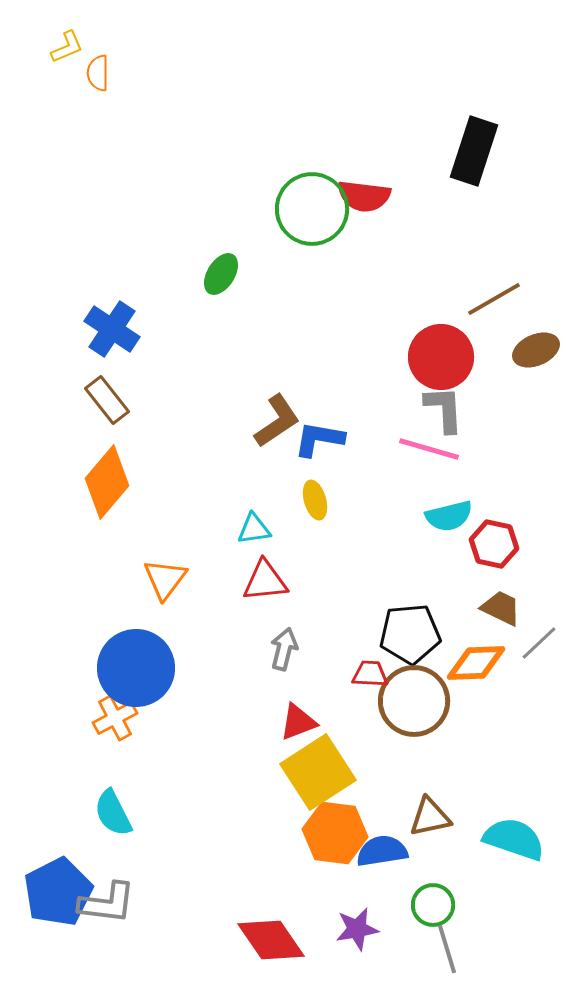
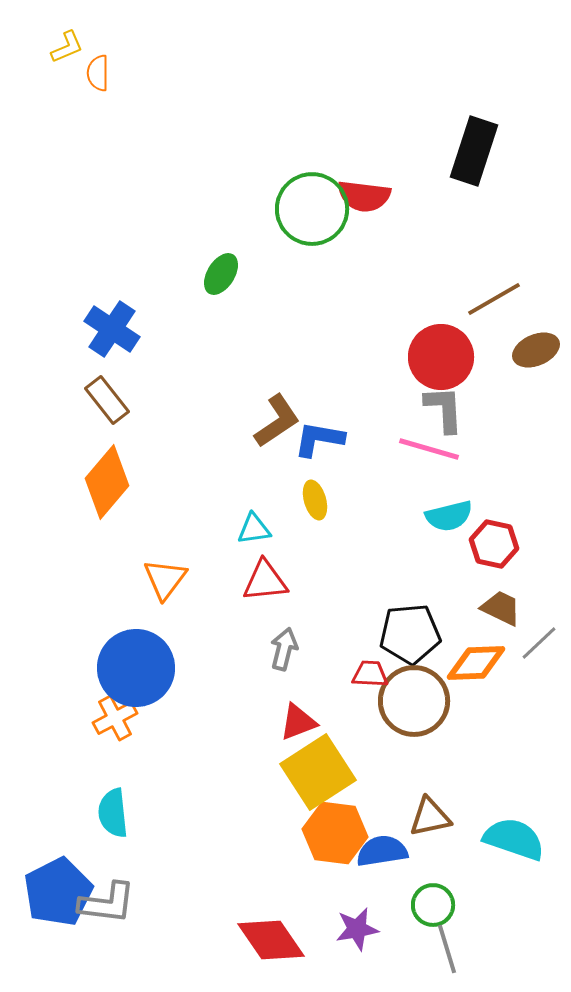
cyan semicircle at (113, 813): rotated 21 degrees clockwise
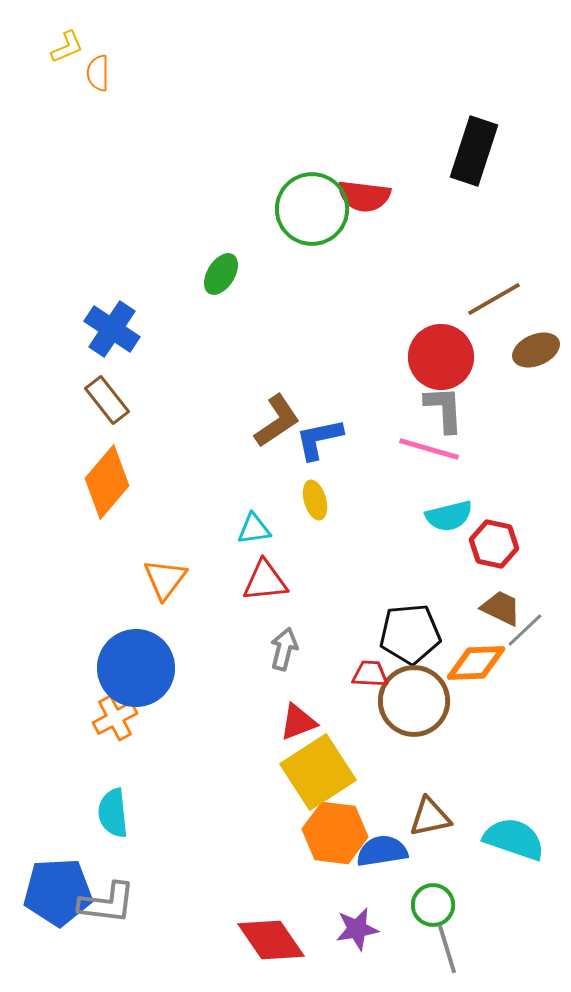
blue L-shape at (319, 439): rotated 22 degrees counterclockwise
gray line at (539, 643): moved 14 px left, 13 px up
blue pentagon at (58, 892): rotated 24 degrees clockwise
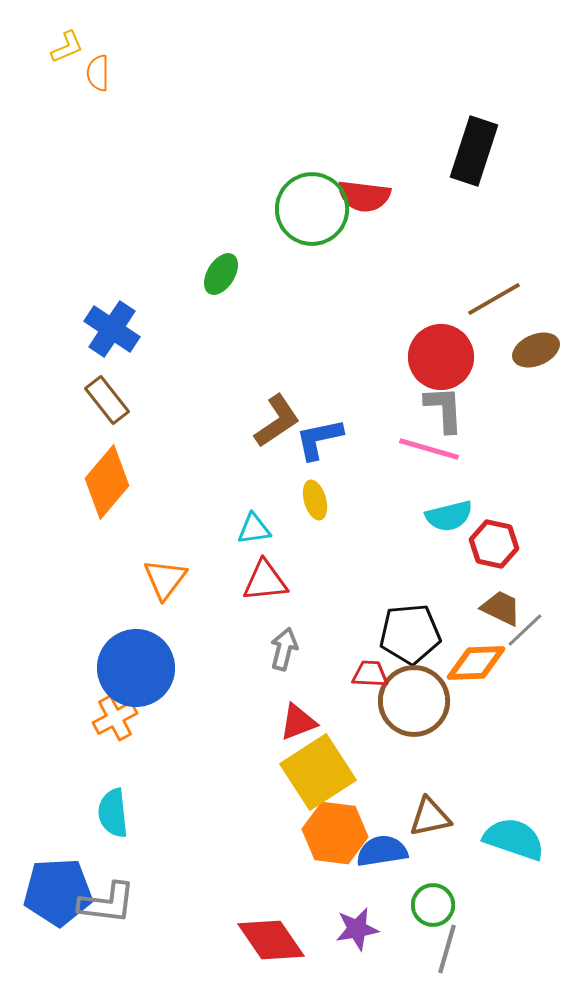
gray line at (447, 949): rotated 33 degrees clockwise
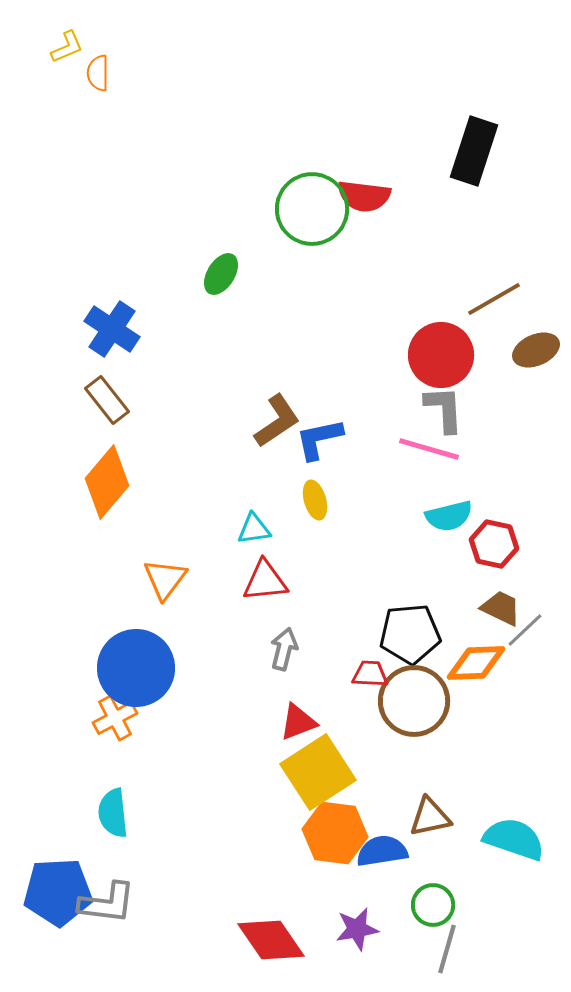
red circle at (441, 357): moved 2 px up
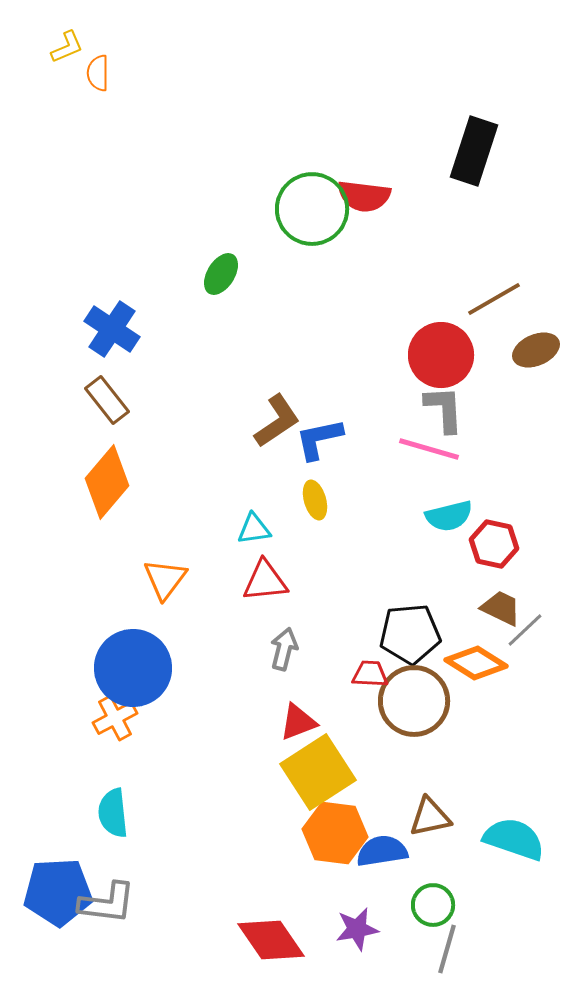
orange diamond at (476, 663): rotated 34 degrees clockwise
blue circle at (136, 668): moved 3 px left
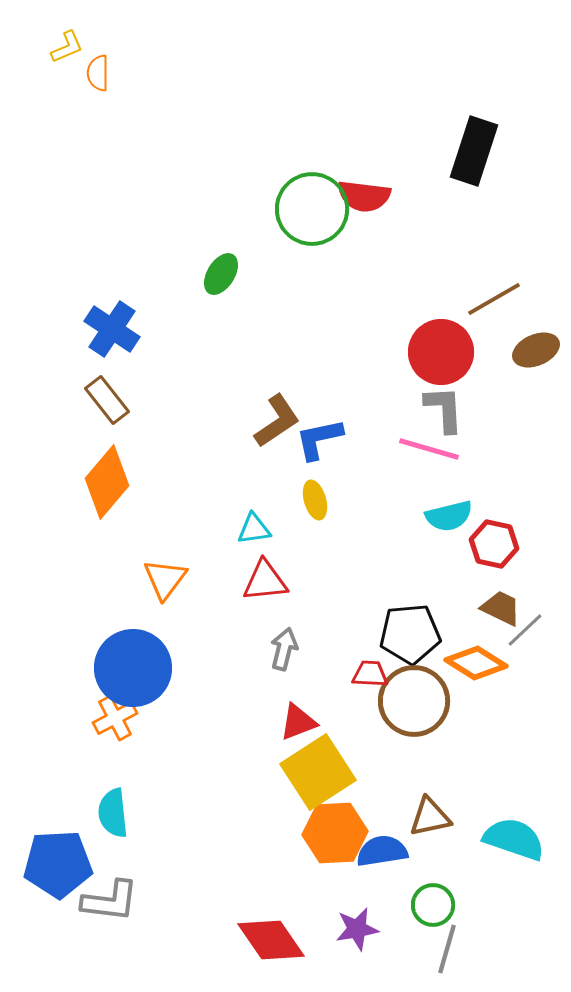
red circle at (441, 355): moved 3 px up
orange hexagon at (335, 833): rotated 10 degrees counterclockwise
blue pentagon at (58, 892): moved 28 px up
gray L-shape at (107, 903): moved 3 px right, 2 px up
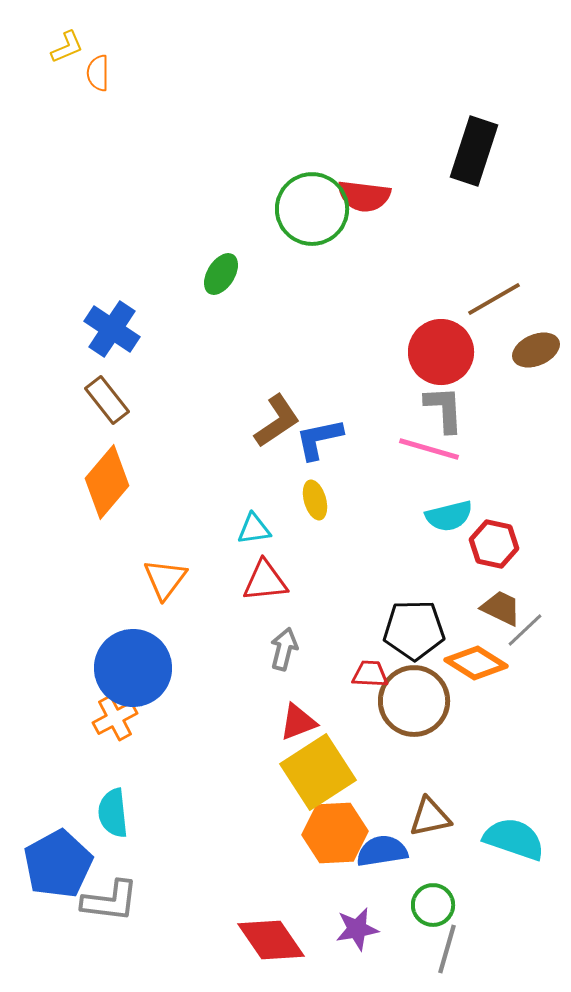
black pentagon at (410, 634): moved 4 px right, 4 px up; rotated 4 degrees clockwise
blue pentagon at (58, 864): rotated 26 degrees counterclockwise
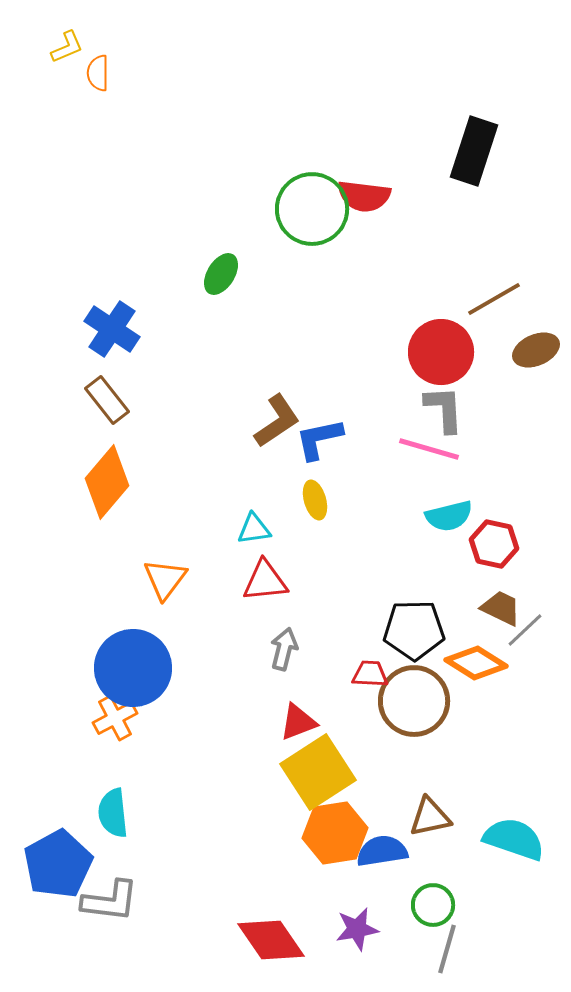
orange hexagon at (335, 833): rotated 6 degrees counterclockwise
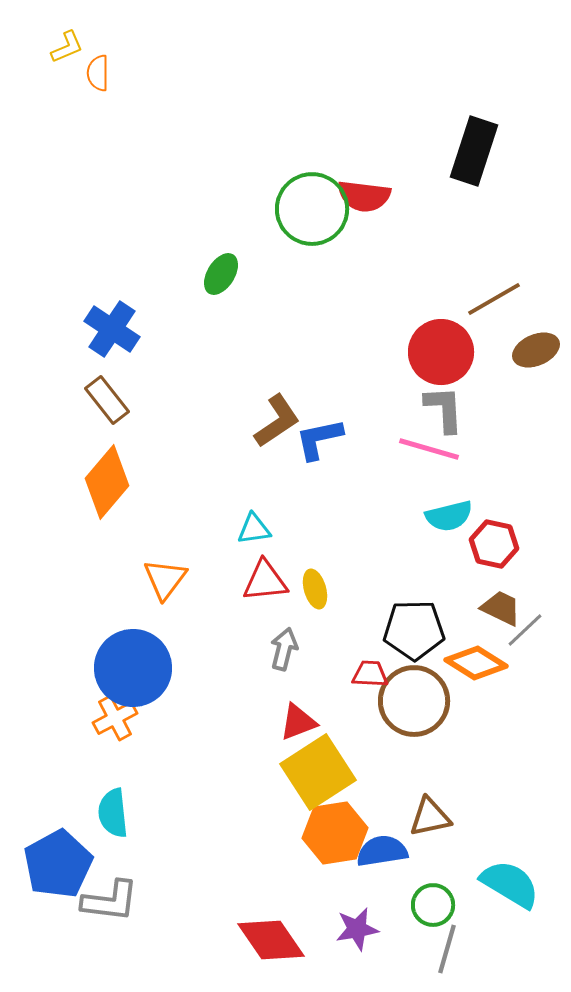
yellow ellipse at (315, 500): moved 89 px down
cyan semicircle at (514, 839): moved 4 px left, 45 px down; rotated 12 degrees clockwise
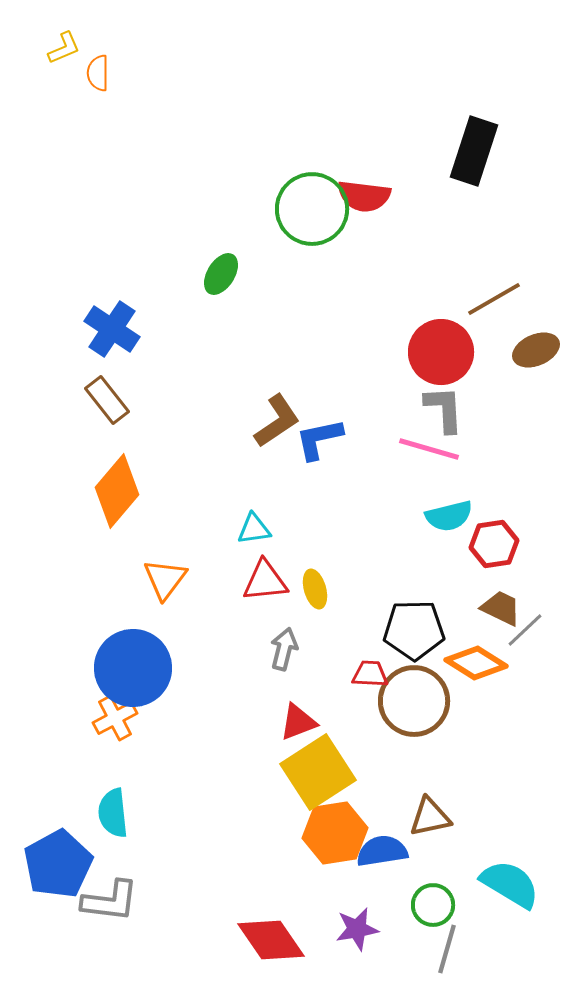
yellow L-shape at (67, 47): moved 3 px left, 1 px down
orange diamond at (107, 482): moved 10 px right, 9 px down
red hexagon at (494, 544): rotated 21 degrees counterclockwise
